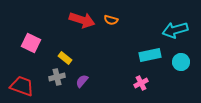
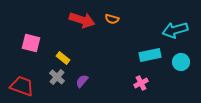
orange semicircle: moved 1 px right, 1 px up
pink square: rotated 12 degrees counterclockwise
yellow rectangle: moved 2 px left
gray cross: rotated 35 degrees counterclockwise
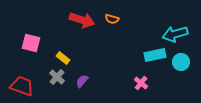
cyan arrow: moved 4 px down
cyan rectangle: moved 5 px right
pink cross: rotated 24 degrees counterclockwise
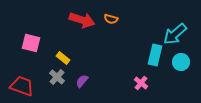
orange semicircle: moved 1 px left
cyan arrow: rotated 25 degrees counterclockwise
cyan rectangle: rotated 65 degrees counterclockwise
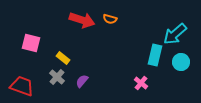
orange semicircle: moved 1 px left
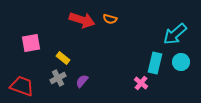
pink square: rotated 24 degrees counterclockwise
cyan rectangle: moved 8 px down
gray cross: moved 1 px right, 1 px down; rotated 21 degrees clockwise
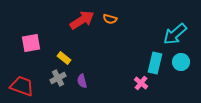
red arrow: rotated 50 degrees counterclockwise
yellow rectangle: moved 1 px right
purple semicircle: rotated 56 degrees counterclockwise
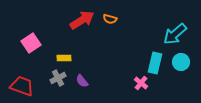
pink square: rotated 24 degrees counterclockwise
yellow rectangle: rotated 40 degrees counterclockwise
purple semicircle: rotated 24 degrees counterclockwise
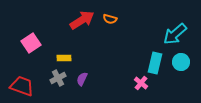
purple semicircle: moved 2 px up; rotated 64 degrees clockwise
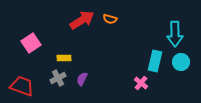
cyan arrow: rotated 50 degrees counterclockwise
cyan rectangle: moved 2 px up
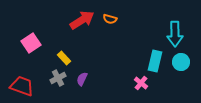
yellow rectangle: rotated 48 degrees clockwise
